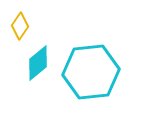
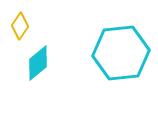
cyan hexagon: moved 30 px right, 19 px up
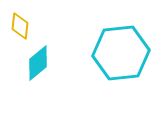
yellow diamond: rotated 28 degrees counterclockwise
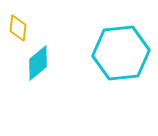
yellow diamond: moved 2 px left, 2 px down
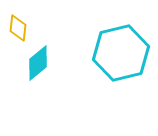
cyan hexagon: rotated 8 degrees counterclockwise
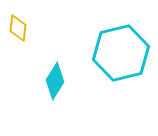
cyan diamond: moved 17 px right, 18 px down; rotated 18 degrees counterclockwise
